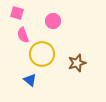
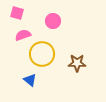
pink semicircle: rotated 91 degrees clockwise
brown star: rotated 18 degrees clockwise
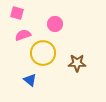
pink circle: moved 2 px right, 3 px down
yellow circle: moved 1 px right, 1 px up
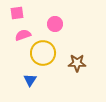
pink square: rotated 24 degrees counterclockwise
blue triangle: rotated 24 degrees clockwise
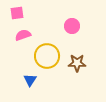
pink circle: moved 17 px right, 2 px down
yellow circle: moved 4 px right, 3 px down
